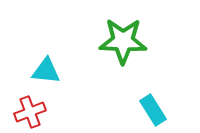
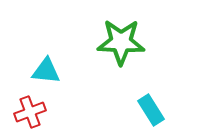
green star: moved 2 px left, 1 px down
cyan rectangle: moved 2 px left
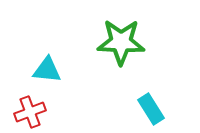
cyan triangle: moved 1 px right, 1 px up
cyan rectangle: moved 1 px up
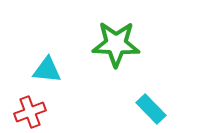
green star: moved 5 px left, 2 px down
cyan rectangle: rotated 12 degrees counterclockwise
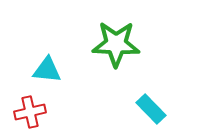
red cross: rotated 8 degrees clockwise
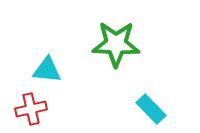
red cross: moved 1 px right, 3 px up
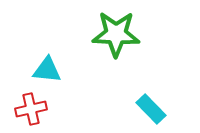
green star: moved 10 px up
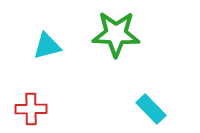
cyan triangle: moved 24 px up; rotated 20 degrees counterclockwise
red cross: rotated 12 degrees clockwise
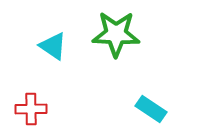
cyan triangle: moved 6 px right; rotated 48 degrees clockwise
cyan rectangle: rotated 12 degrees counterclockwise
